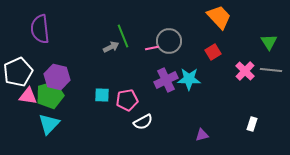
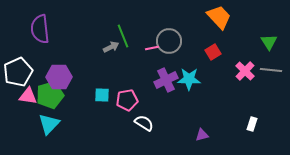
purple hexagon: moved 2 px right; rotated 15 degrees counterclockwise
white semicircle: moved 1 px right, 1 px down; rotated 120 degrees counterclockwise
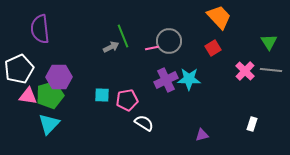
red square: moved 4 px up
white pentagon: moved 1 px right, 3 px up
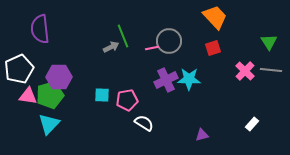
orange trapezoid: moved 4 px left
red square: rotated 14 degrees clockwise
white rectangle: rotated 24 degrees clockwise
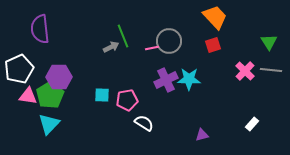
red square: moved 3 px up
green pentagon: rotated 16 degrees counterclockwise
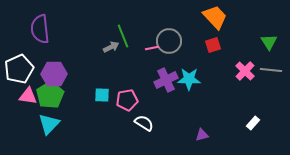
purple hexagon: moved 5 px left, 3 px up
white rectangle: moved 1 px right, 1 px up
